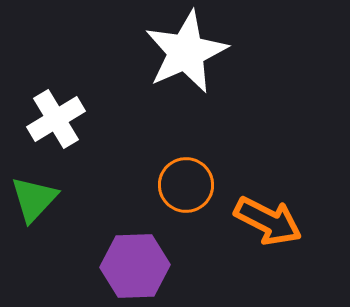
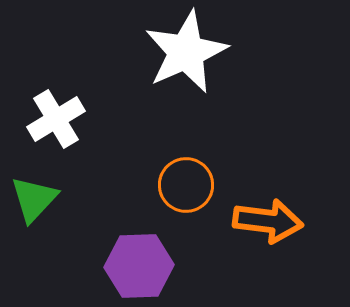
orange arrow: rotated 20 degrees counterclockwise
purple hexagon: moved 4 px right
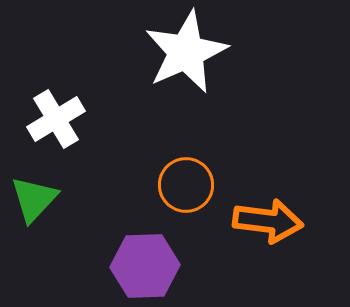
purple hexagon: moved 6 px right
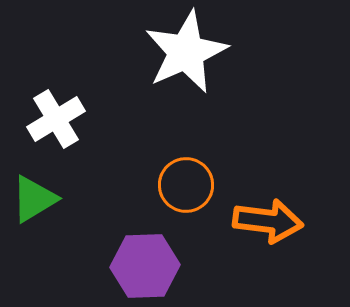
green triangle: rotated 16 degrees clockwise
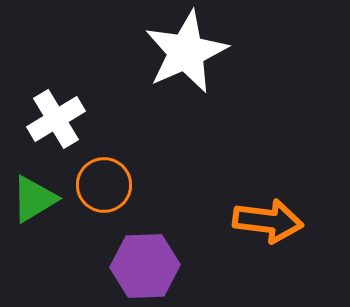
orange circle: moved 82 px left
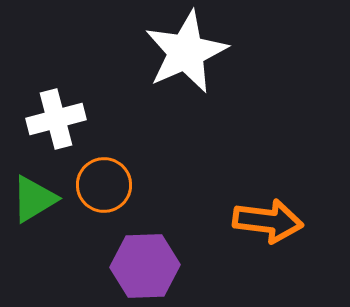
white cross: rotated 16 degrees clockwise
